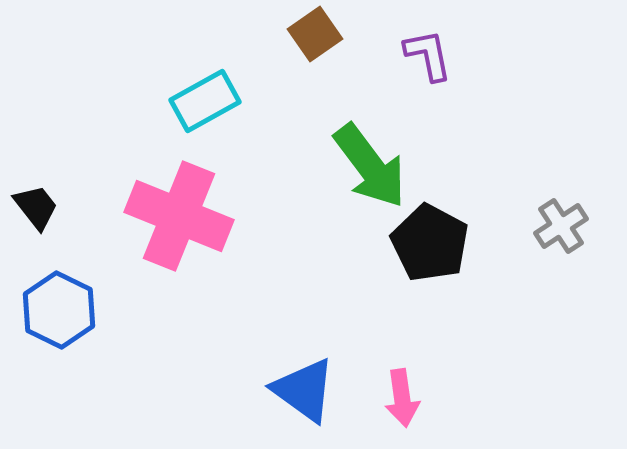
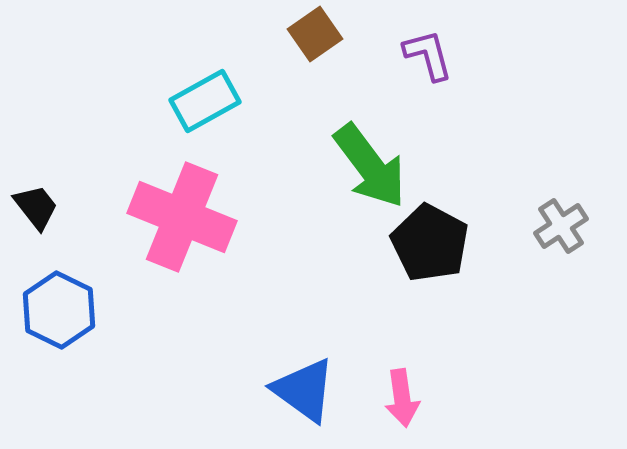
purple L-shape: rotated 4 degrees counterclockwise
pink cross: moved 3 px right, 1 px down
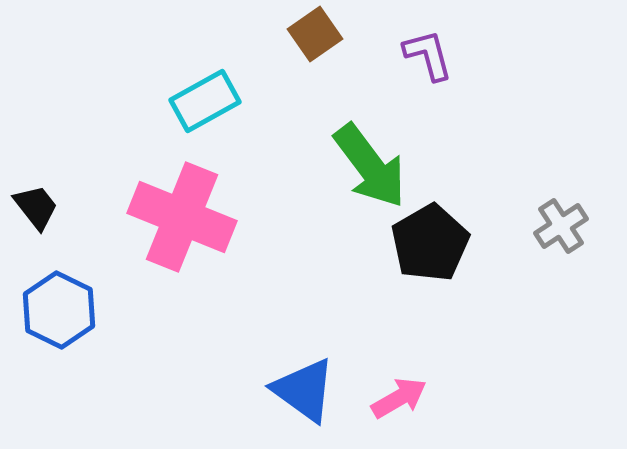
black pentagon: rotated 14 degrees clockwise
pink arrow: moved 3 px left; rotated 112 degrees counterclockwise
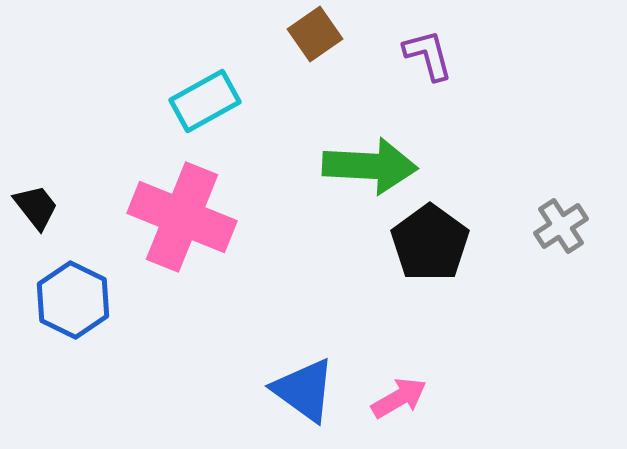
green arrow: rotated 50 degrees counterclockwise
black pentagon: rotated 6 degrees counterclockwise
blue hexagon: moved 14 px right, 10 px up
